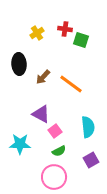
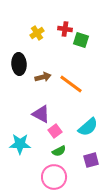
brown arrow: rotated 147 degrees counterclockwise
cyan semicircle: rotated 55 degrees clockwise
purple square: rotated 14 degrees clockwise
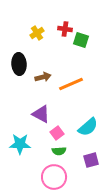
orange line: rotated 60 degrees counterclockwise
pink square: moved 2 px right, 2 px down
green semicircle: rotated 24 degrees clockwise
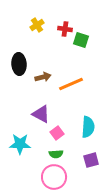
yellow cross: moved 8 px up
cyan semicircle: rotated 45 degrees counterclockwise
green semicircle: moved 3 px left, 3 px down
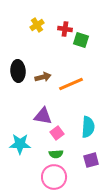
black ellipse: moved 1 px left, 7 px down
purple triangle: moved 2 px right, 2 px down; rotated 18 degrees counterclockwise
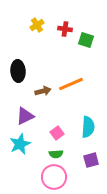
green square: moved 5 px right
brown arrow: moved 14 px down
purple triangle: moved 18 px left; rotated 36 degrees counterclockwise
cyan star: rotated 25 degrees counterclockwise
